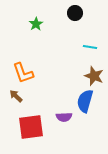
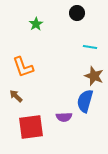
black circle: moved 2 px right
orange L-shape: moved 6 px up
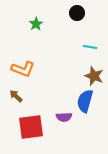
orange L-shape: moved 2 px down; rotated 50 degrees counterclockwise
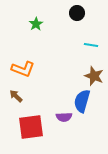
cyan line: moved 1 px right, 2 px up
blue semicircle: moved 3 px left
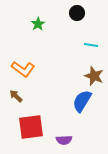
green star: moved 2 px right
orange L-shape: rotated 15 degrees clockwise
blue semicircle: rotated 15 degrees clockwise
purple semicircle: moved 23 px down
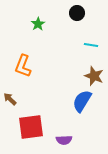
orange L-shape: moved 3 px up; rotated 75 degrees clockwise
brown arrow: moved 6 px left, 3 px down
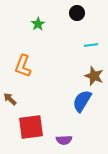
cyan line: rotated 16 degrees counterclockwise
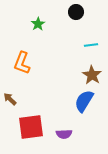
black circle: moved 1 px left, 1 px up
orange L-shape: moved 1 px left, 3 px up
brown star: moved 2 px left, 1 px up; rotated 12 degrees clockwise
blue semicircle: moved 2 px right
purple semicircle: moved 6 px up
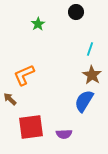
cyan line: moved 1 px left, 4 px down; rotated 64 degrees counterclockwise
orange L-shape: moved 2 px right, 12 px down; rotated 45 degrees clockwise
